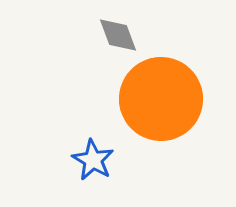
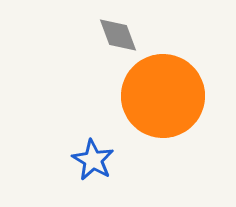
orange circle: moved 2 px right, 3 px up
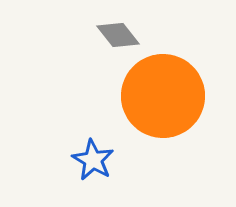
gray diamond: rotated 18 degrees counterclockwise
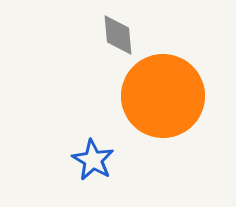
gray diamond: rotated 33 degrees clockwise
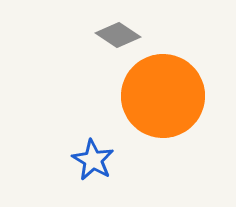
gray diamond: rotated 51 degrees counterclockwise
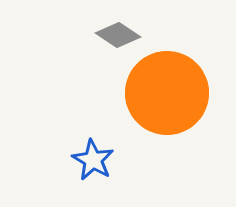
orange circle: moved 4 px right, 3 px up
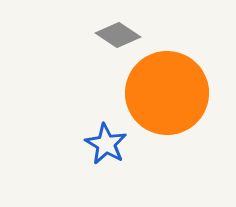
blue star: moved 13 px right, 16 px up
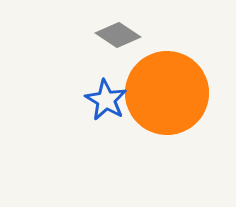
blue star: moved 44 px up
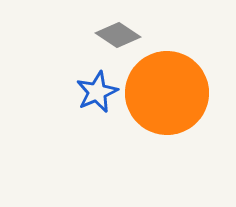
blue star: moved 9 px left, 8 px up; rotated 18 degrees clockwise
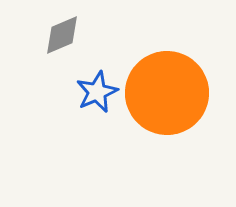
gray diamond: moved 56 px left; rotated 57 degrees counterclockwise
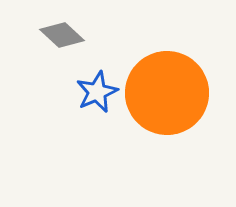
gray diamond: rotated 66 degrees clockwise
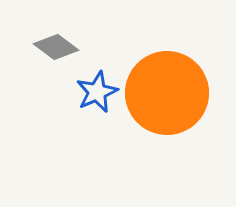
gray diamond: moved 6 px left, 12 px down; rotated 6 degrees counterclockwise
